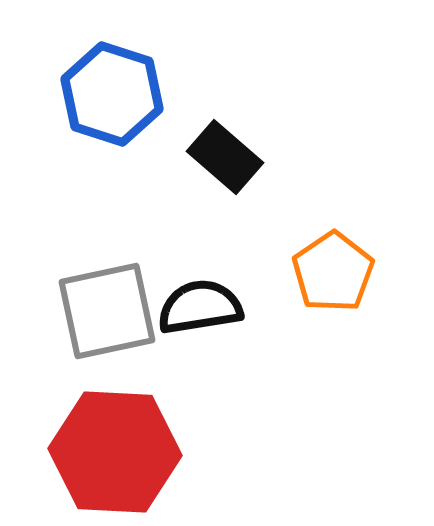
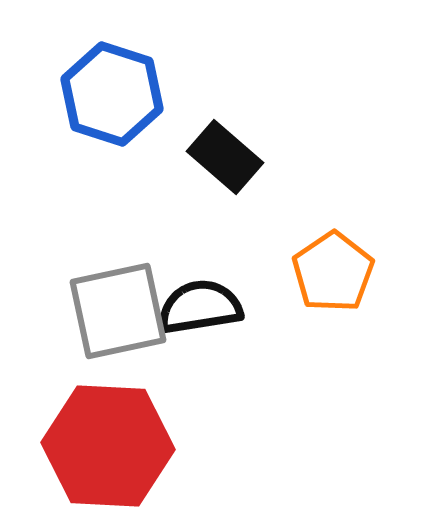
gray square: moved 11 px right
red hexagon: moved 7 px left, 6 px up
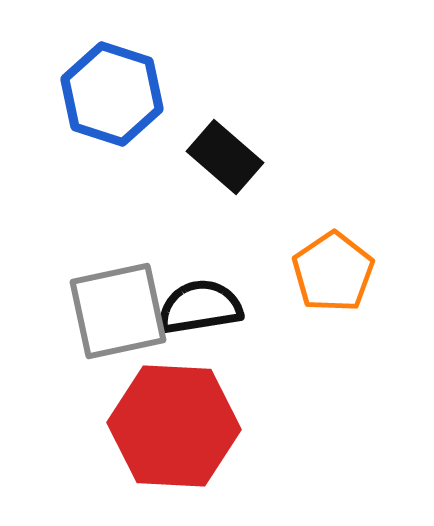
red hexagon: moved 66 px right, 20 px up
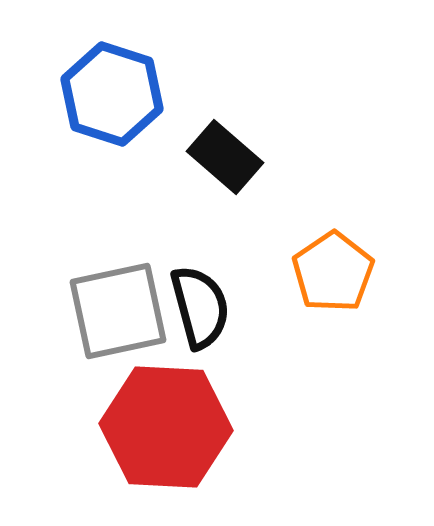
black semicircle: rotated 84 degrees clockwise
red hexagon: moved 8 px left, 1 px down
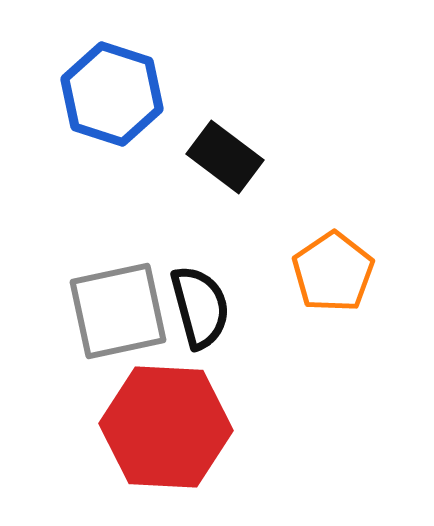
black rectangle: rotated 4 degrees counterclockwise
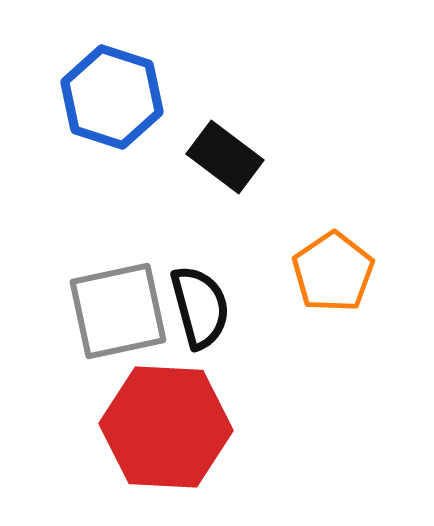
blue hexagon: moved 3 px down
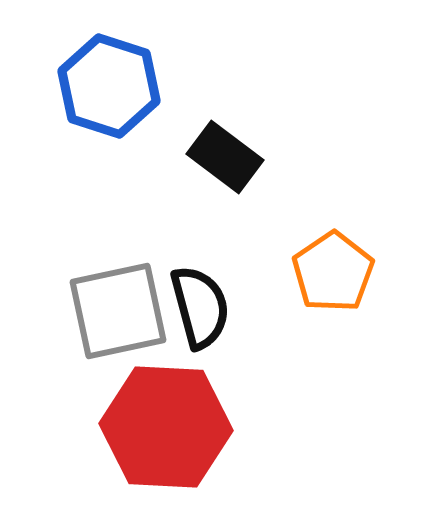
blue hexagon: moved 3 px left, 11 px up
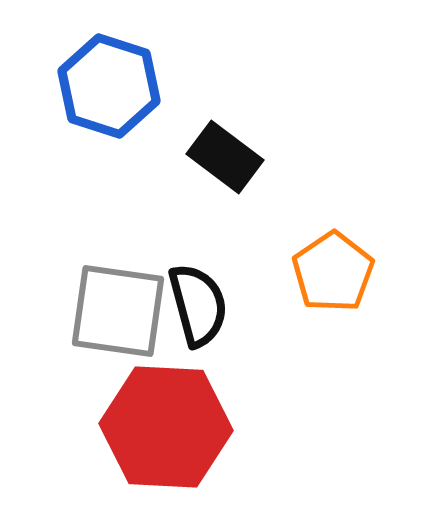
black semicircle: moved 2 px left, 2 px up
gray square: rotated 20 degrees clockwise
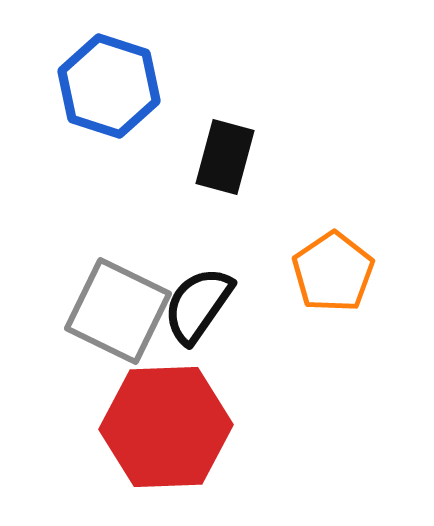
black rectangle: rotated 68 degrees clockwise
black semicircle: rotated 130 degrees counterclockwise
gray square: rotated 18 degrees clockwise
red hexagon: rotated 5 degrees counterclockwise
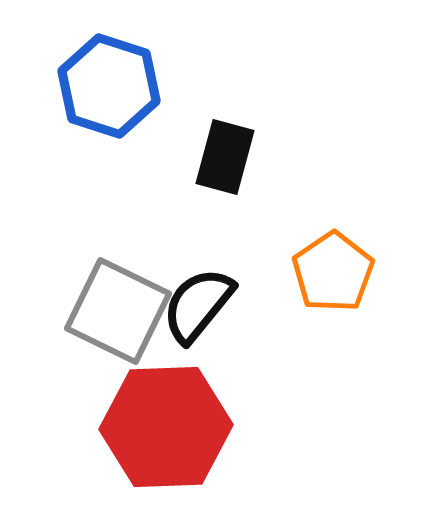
black semicircle: rotated 4 degrees clockwise
